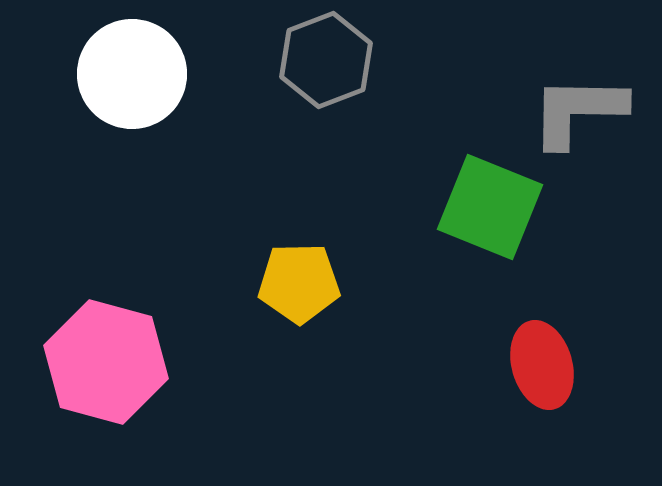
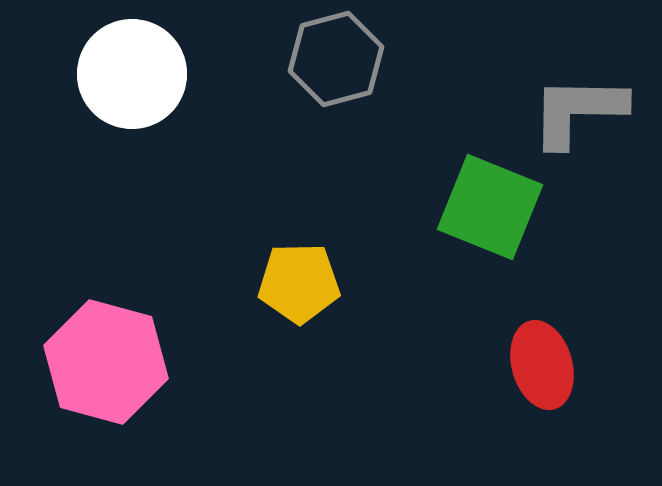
gray hexagon: moved 10 px right, 1 px up; rotated 6 degrees clockwise
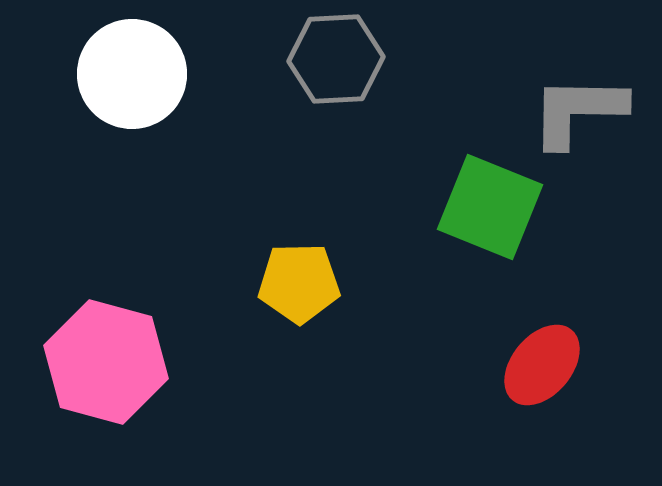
gray hexagon: rotated 12 degrees clockwise
red ellipse: rotated 56 degrees clockwise
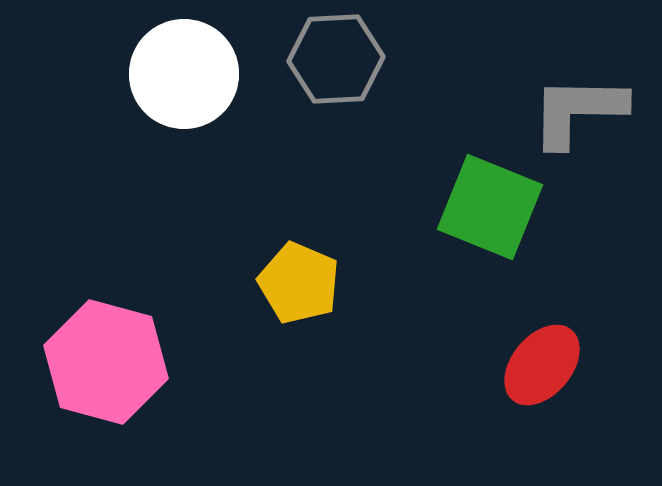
white circle: moved 52 px right
yellow pentagon: rotated 24 degrees clockwise
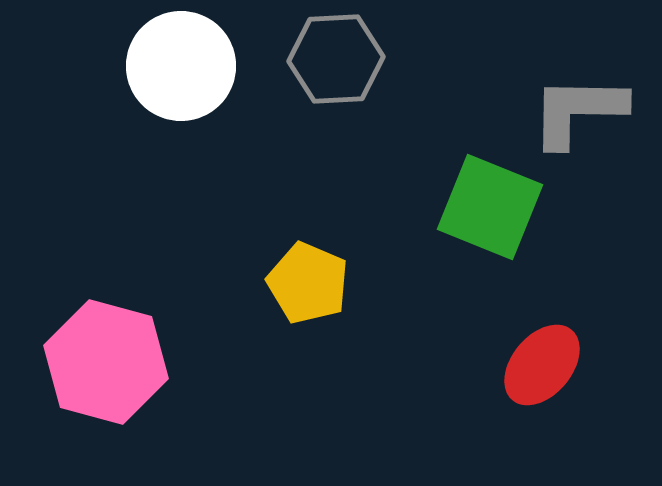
white circle: moved 3 px left, 8 px up
yellow pentagon: moved 9 px right
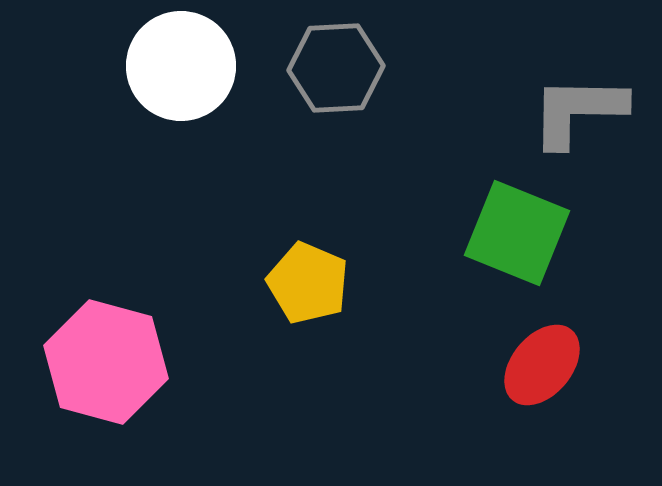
gray hexagon: moved 9 px down
green square: moved 27 px right, 26 px down
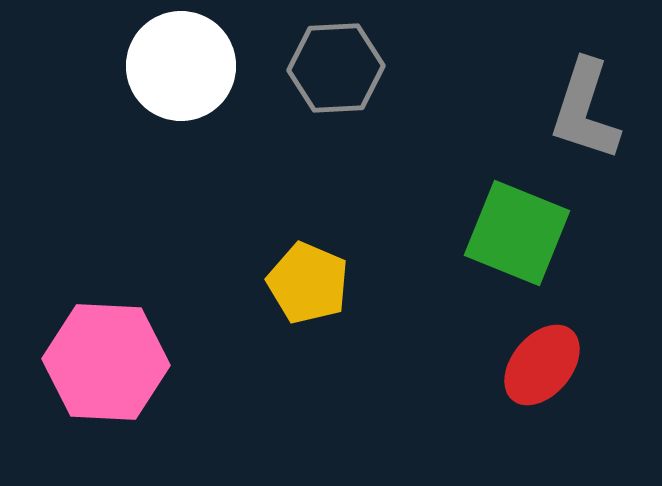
gray L-shape: moved 7 px right, 1 px up; rotated 73 degrees counterclockwise
pink hexagon: rotated 12 degrees counterclockwise
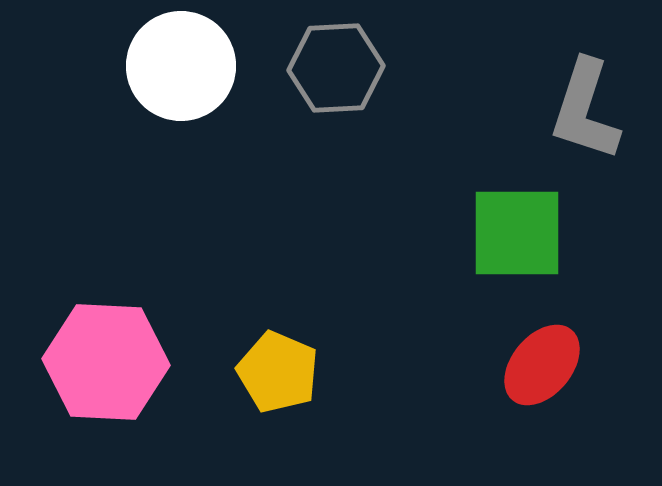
green square: rotated 22 degrees counterclockwise
yellow pentagon: moved 30 px left, 89 px down
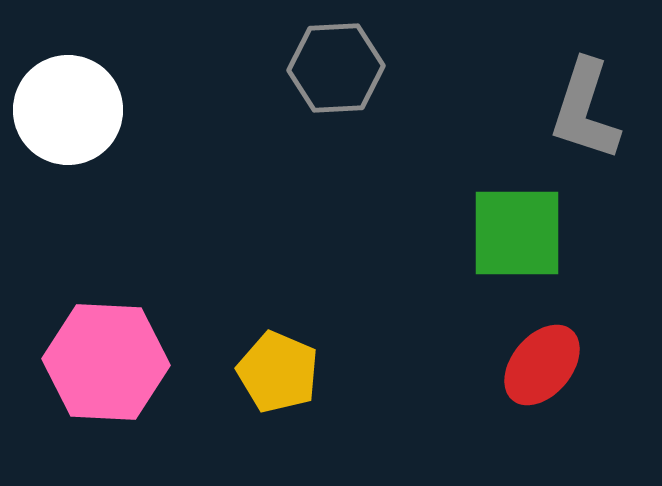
white circle: moved 113 px left, 44 px down
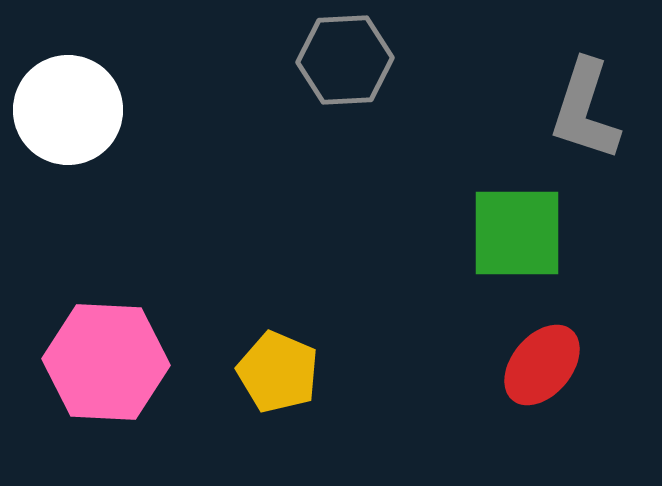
gray hexagon: moved 9 px right, 8 px up
